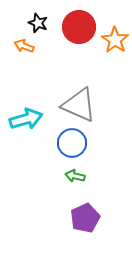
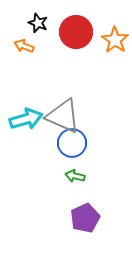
red circle: moved 3 px left, 5 px down
gray triangle: moved 16 px left, 11 px down
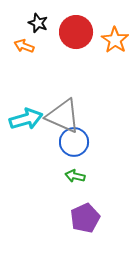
blue circle: moved 2 px right, 1 px up
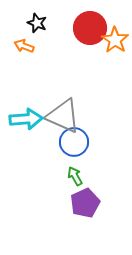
black star: moved 1 px left
red circle: moved 14 px right, 4 px up
cyan arrow: rotated 12 degrees clockwise
green arrow: rotated 48 degrees clockwise
purple pentagon: moved 15 px up
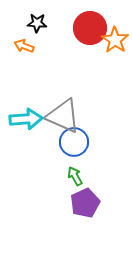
black star: rotated 18 degrees counterclockwise
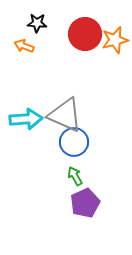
red circle: moved 5 px left, 6 px down
orange star: rotated 24 degrees clockwise
gray triangle: moved 2 px right, 1 px up
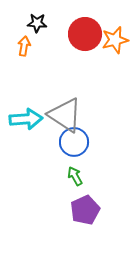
orange arrow: rotated 78 degrees clockwise
gray triangle: rotated 9 degrees clockwise
purple pentagon: moved 7 px down
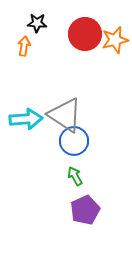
blue circle: moved 1 px up
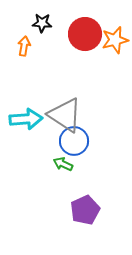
black star: moved 5 px right
green arrow: moved 12 px left, 12 px up; rotated 36 degrees counterclockwise
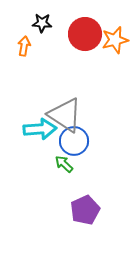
cyan arrow: moved 14 px right, 10 px down
green arrow: moved 1 px right; rotated 18 degrees clockwise
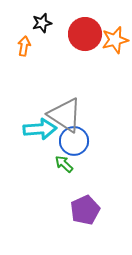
black star: rotated 18 degrees counterclockwise
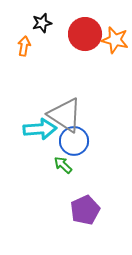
orange star: rotated 28 degrees clockwise
green arrow: moved 1 px left, 1 px down
